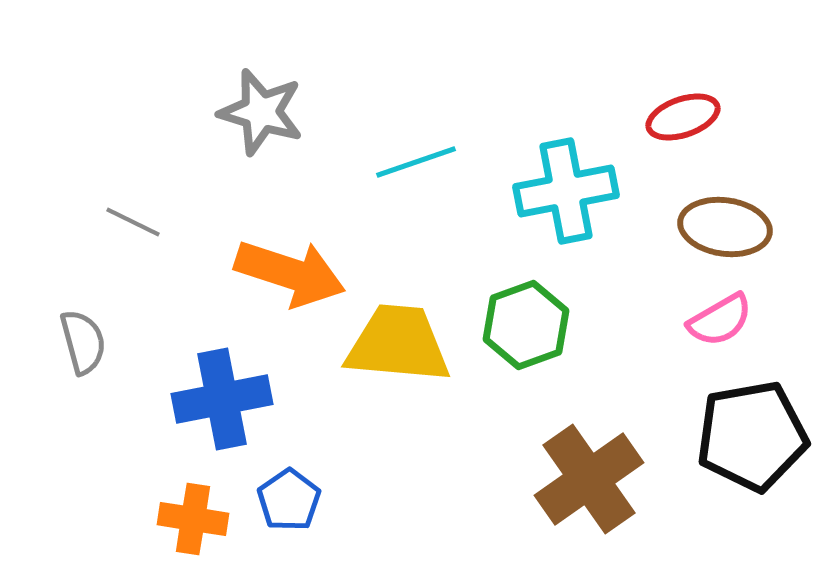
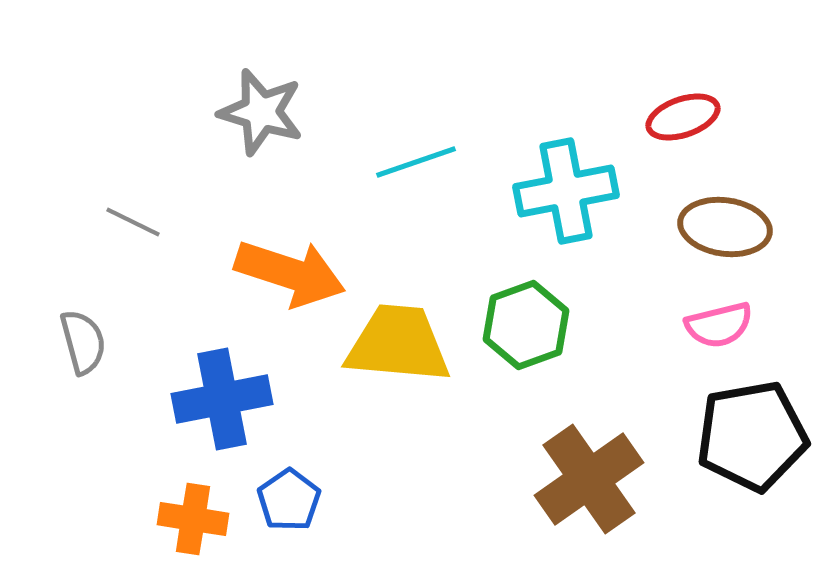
pink semicircle: moved 1 px left, 5 px down; rotated 16 degrees clockwise
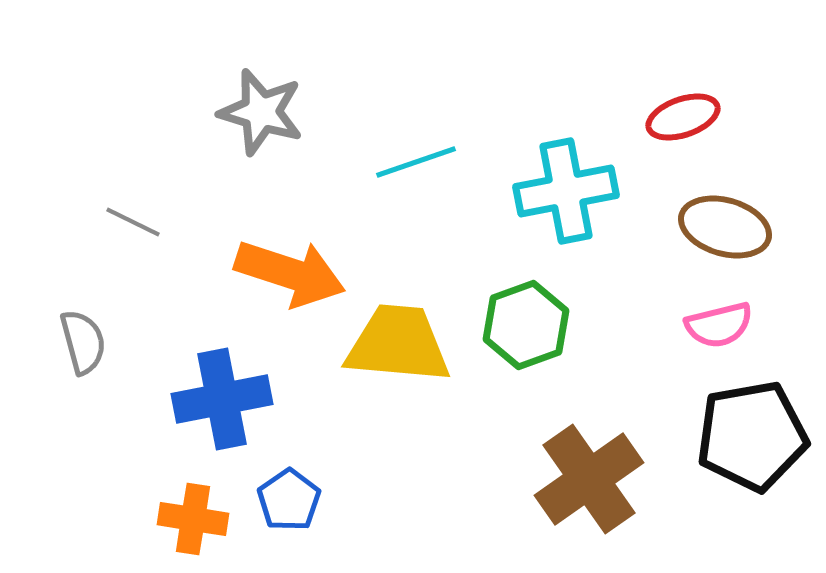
brown ellipse: rotated 8 degrees clockwise
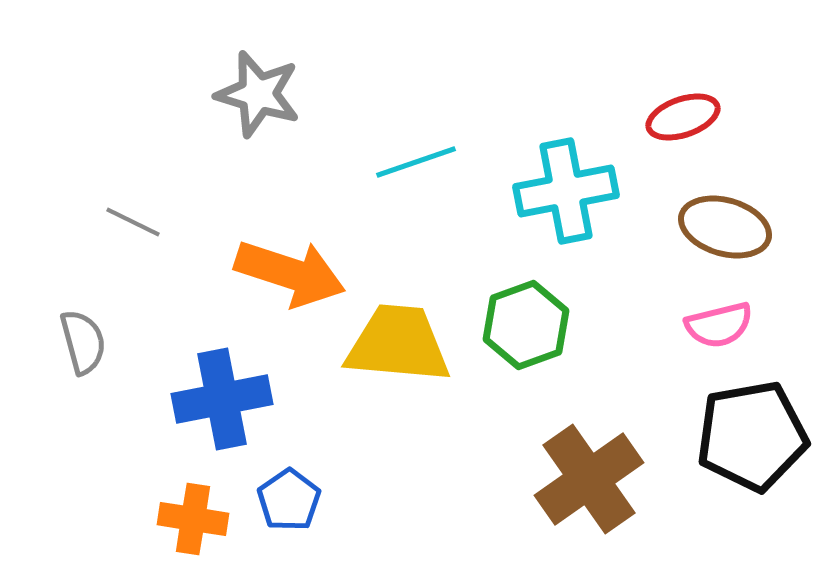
gray star: moved 3 px left, 18 px up
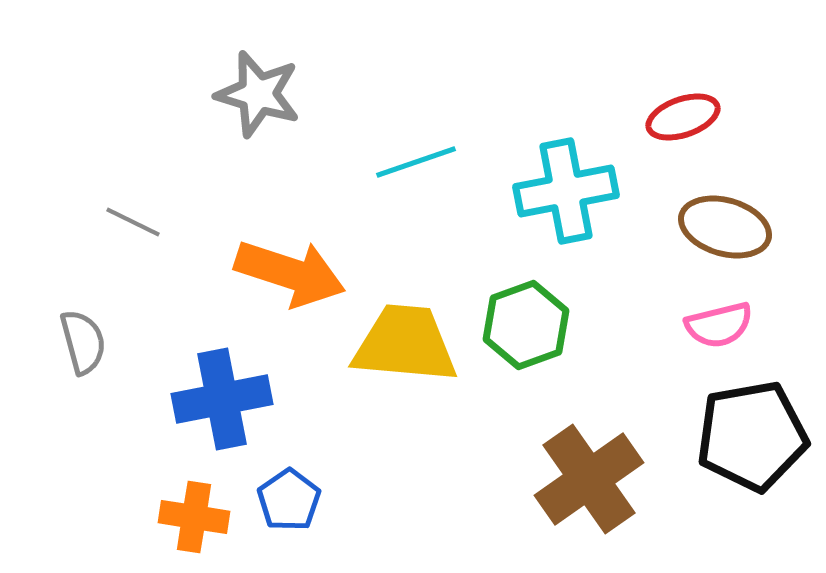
yellow trapezoid: moved 7 px right
orange cross: moved 1 px right, 2 px up
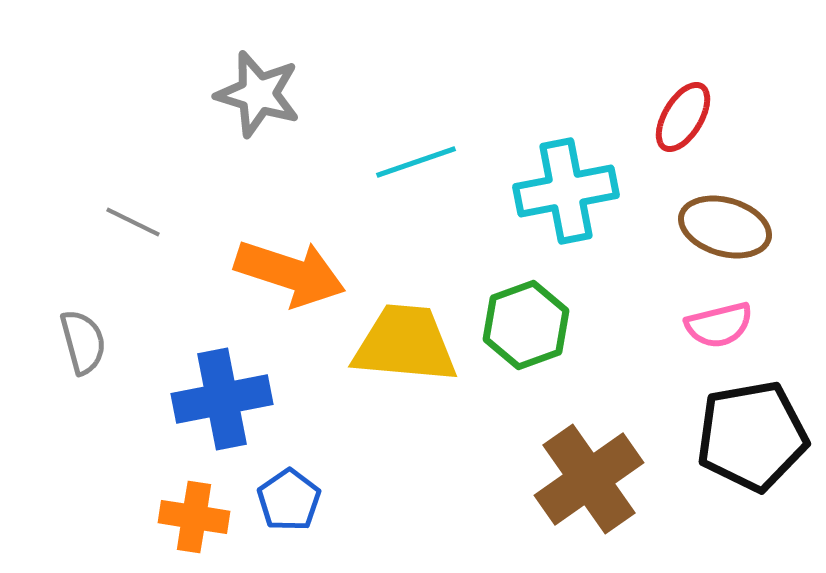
red ellipse: rotated 40 degrees counterclockwise
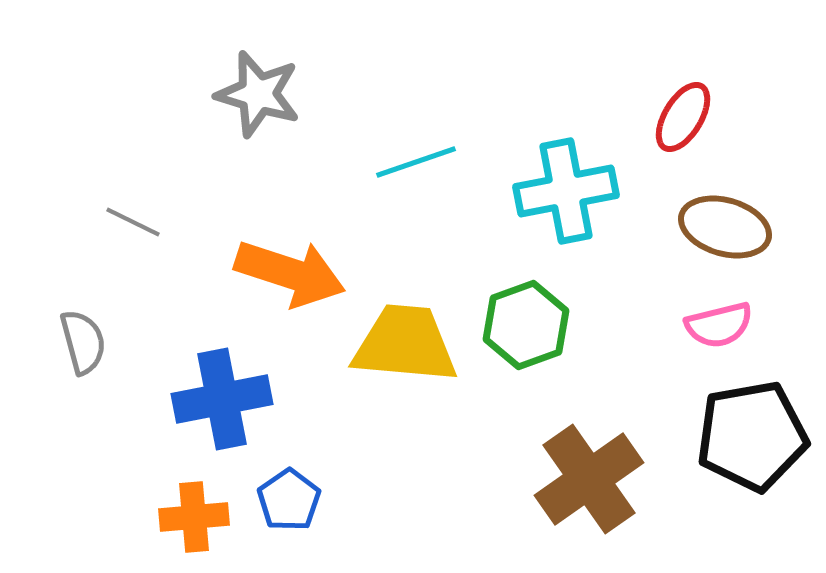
orange cross: rotated 14 degrees counterclockwise
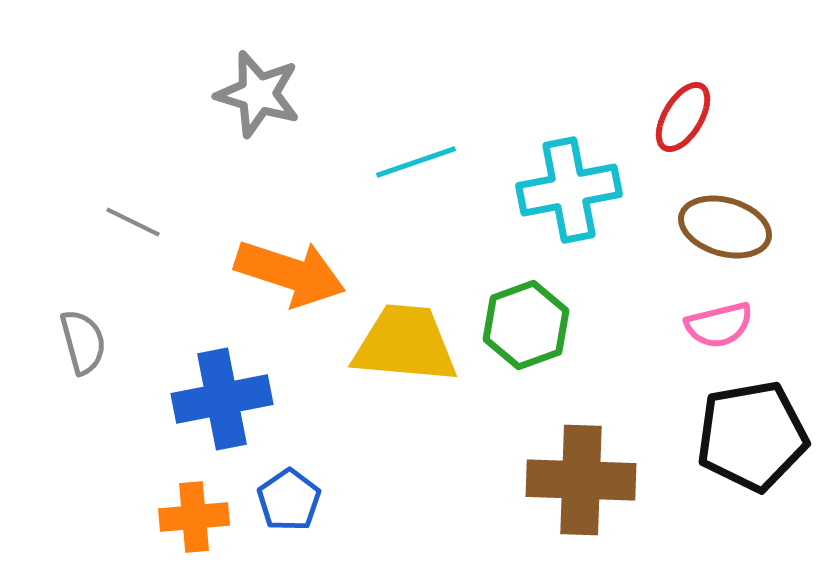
cyan cross: moved 3 px right, 1 px up
brown cross: moved 8 px left, 1 px down; rotated 37 degrees clockwise
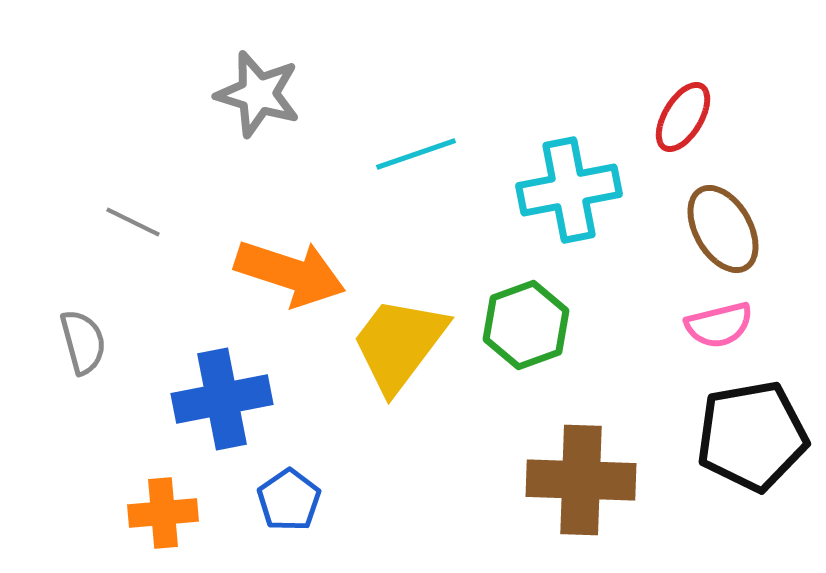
cyan line: moved 8 px up
brown ellipse: moved 2 px left, 2 px down; rotated 44 degrees clockwise
yellow trapezoid: moved 6 px left; rotated 58 degrees counterclockwise
orange cross: moved 31 px left, 4 px up
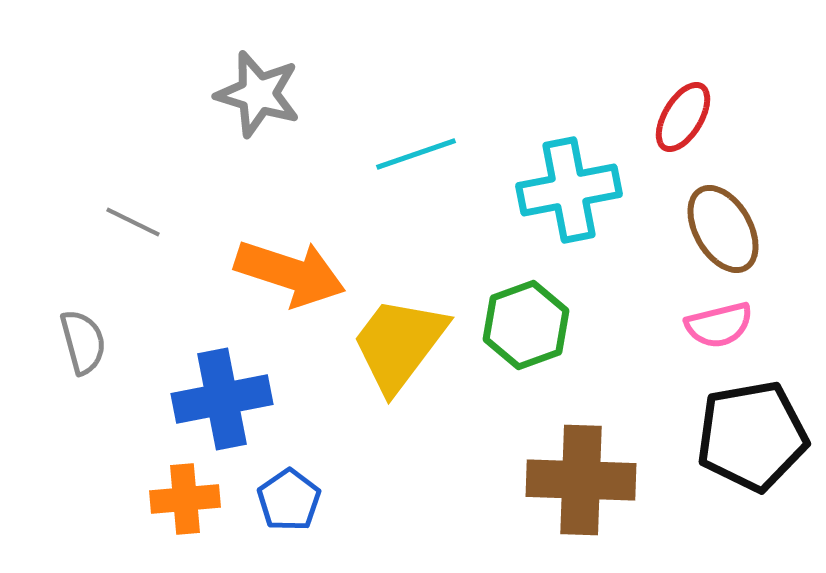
orange cross: moved 22 px right, 14 px up
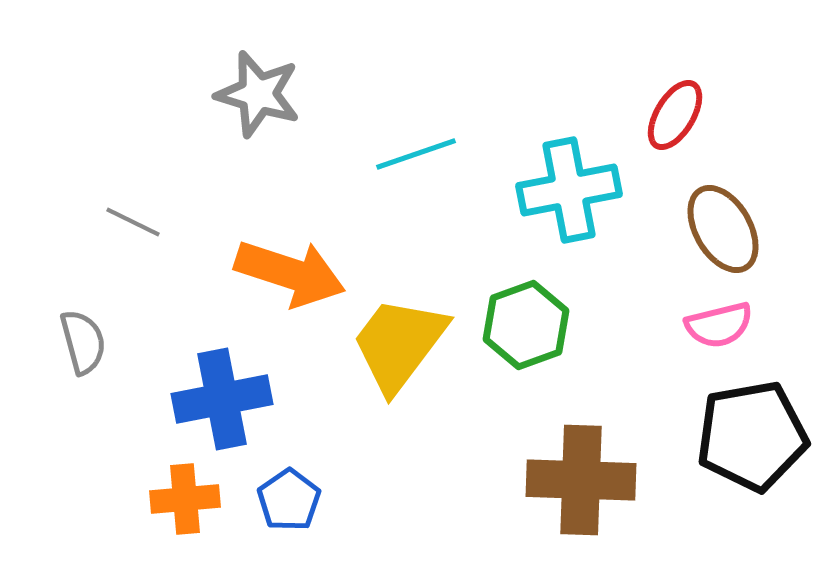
red ellipse: moved 8 px left, 2 px up
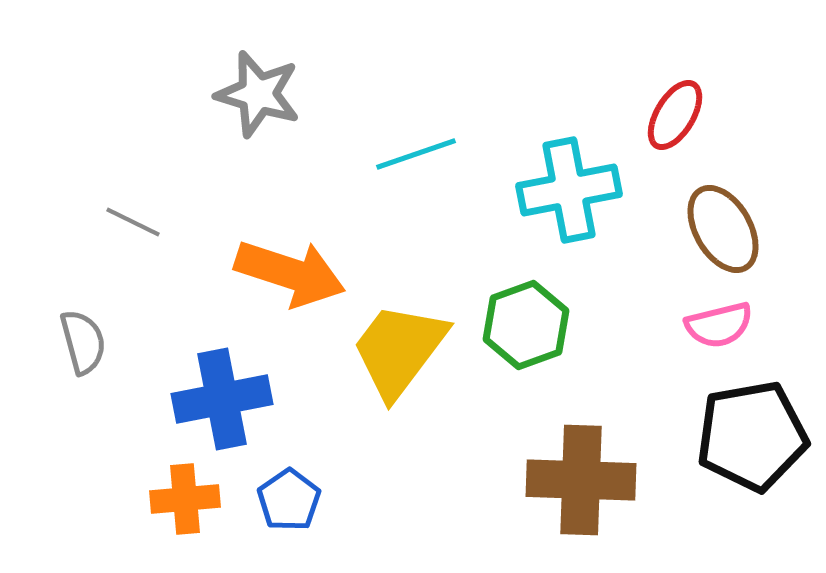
yellow trapezoid: moved 6 px down
